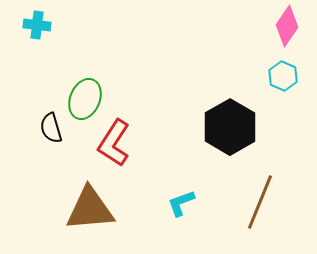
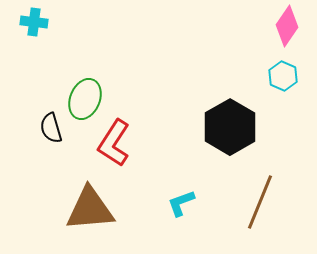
cyan cross: moved 3 px left, 3 px up
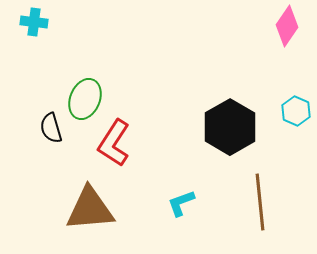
cyan hexagon: moved 13 px right, 35 px down
brown line: rotated 28 degrees counterclockwise
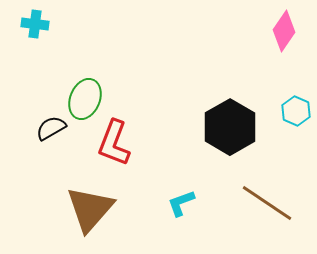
cyan cross: moved 1 px right, 2 px down
pink diamond: moved 3 px left, 5 px down
black semicircle: rotated 76 degrees clockwise
red L-shape: rotated 12 degrees counterclockwise
brown line: moved 7 px right, 1 px down; rotated 50 degrees counterclockwise
brown triangle: rotated 44 degrees counterclockwise
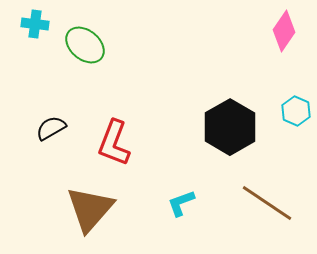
green ellipse: moved 54 px up; rotated 72 degrees counterclockwise
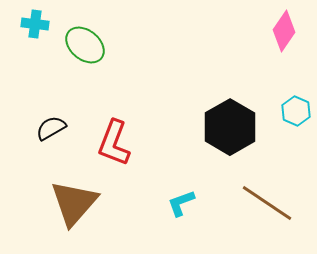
brown triangle: moved 16 px left, 6 px up
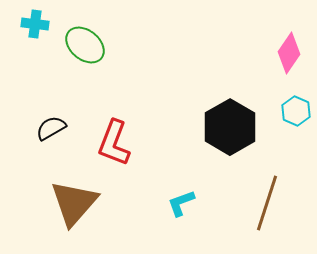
pink diamond: moved 5 px right, 22 px down
brown line: rotated 74 degrees clockwise
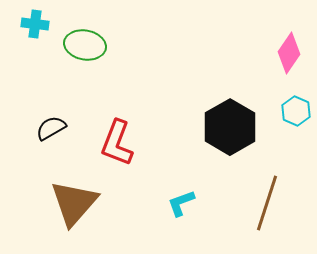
green ellipse: rotated 30 degrees counterclockwise
red L-shape: moved 3 px right
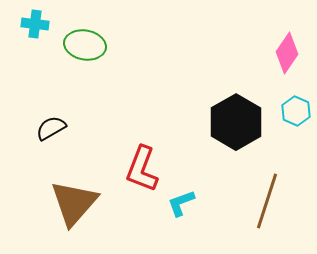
pink diamond: moved 2 px left
black hexagon: moved 6 px right, 5 px up
red L-shape: moved 25 px right, 26 px down
brown line: moved 2 px up
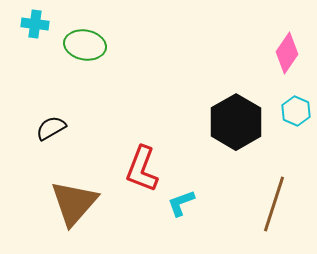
brown line: moved 7 px right, 3 px down
